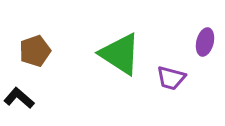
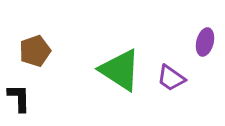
green triangle: moved 16 px down
purple trapezoid: rotated 20 degrees clockwise
black L-shape: rotated 48 degrees clockwise
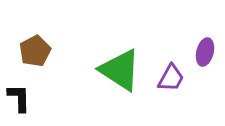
purple ellipse: moved 10 px down
brown pentagon: rotated 8 degrees counterclockwise
purple trapezoid: rotated 96 degrees counterclockwise
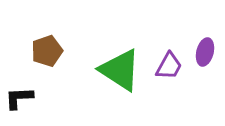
brown pentagon: moved 12 px right; rotated 8 degrees clockwise
purple trapezoid: moved 2 px left, 12 px up
black L-shape: rotated 92 degrees counterclockwise
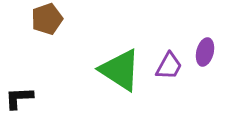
brown pentagon: moved 32 px up
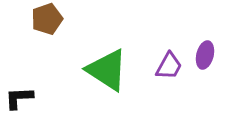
purple ellipse: moved 3 px down
green triangle: moved 13 px left
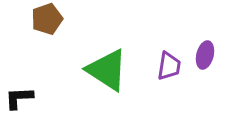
purple trapezoid: rotated 20 degrees counterclockwise
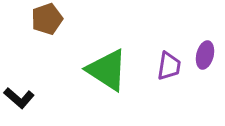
black L-shape: rotated 136 degrees counterclockwise
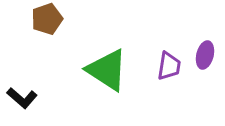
black L-shape: moved 3 px right
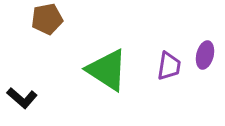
brown pentagon: rotated 8 degrees clockwise
